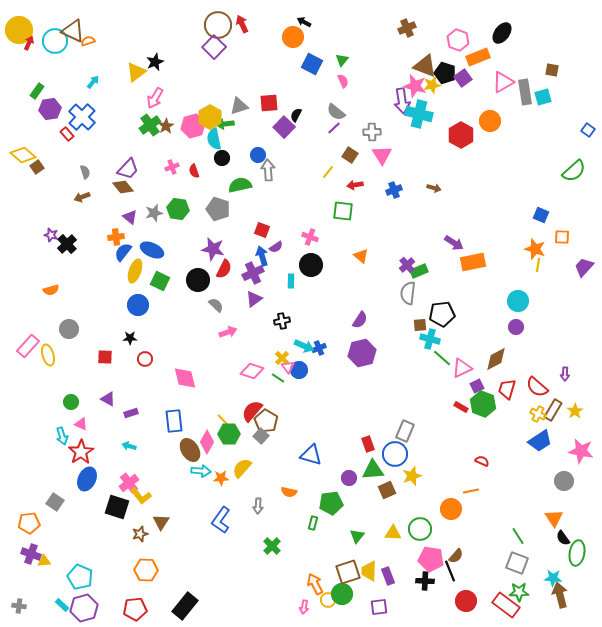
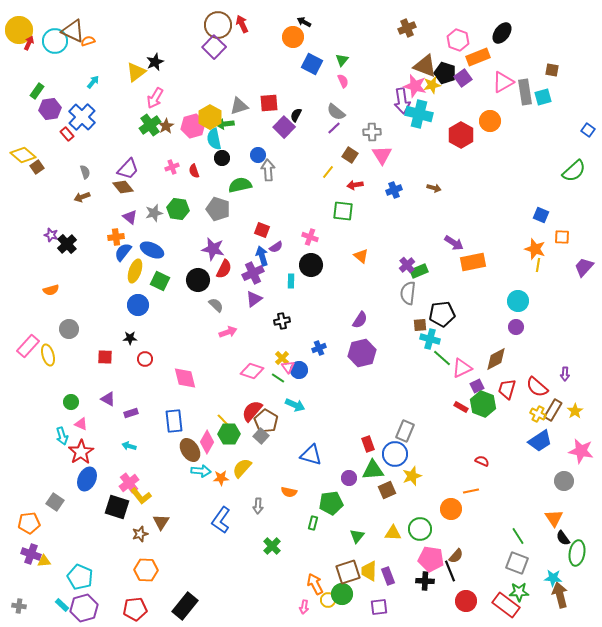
cyan arrow at (304, 346): moved 9 px left, 59 px down
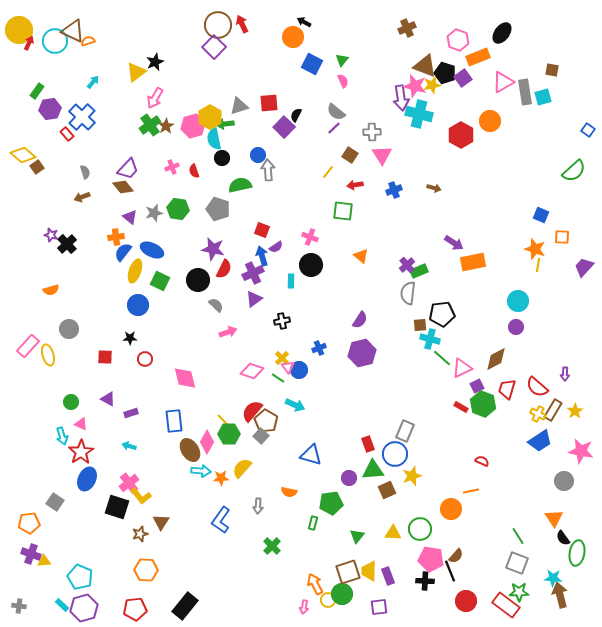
purple arrow at (402, 101): moved 1 px left, 3 px up
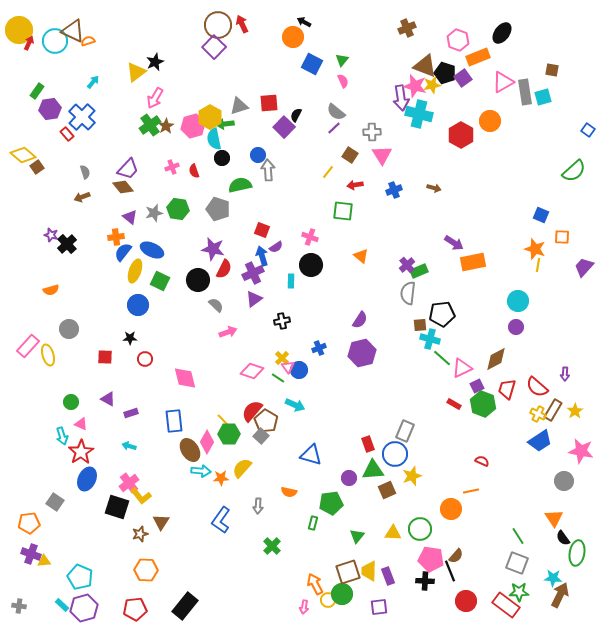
red rectangle at (461, 407): moved 7 px left, 3 px up
brown arrow at (560, 595): rotated 40 degrees clockwise
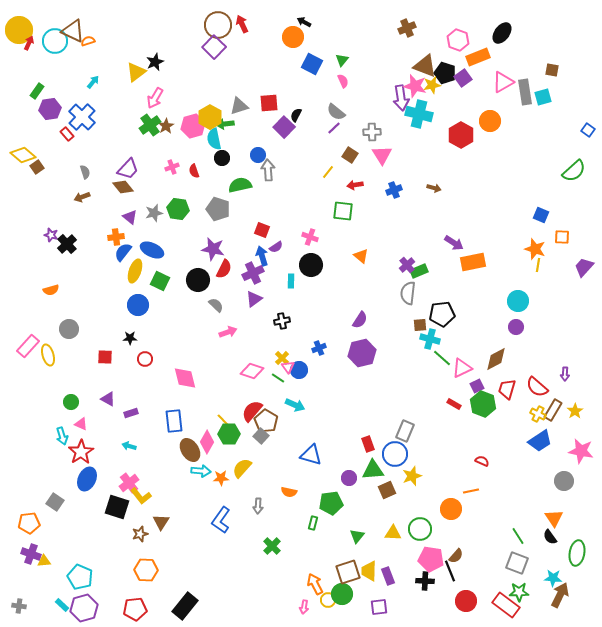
black semicircle at (563, 538): moved 13 px left, 1 px up
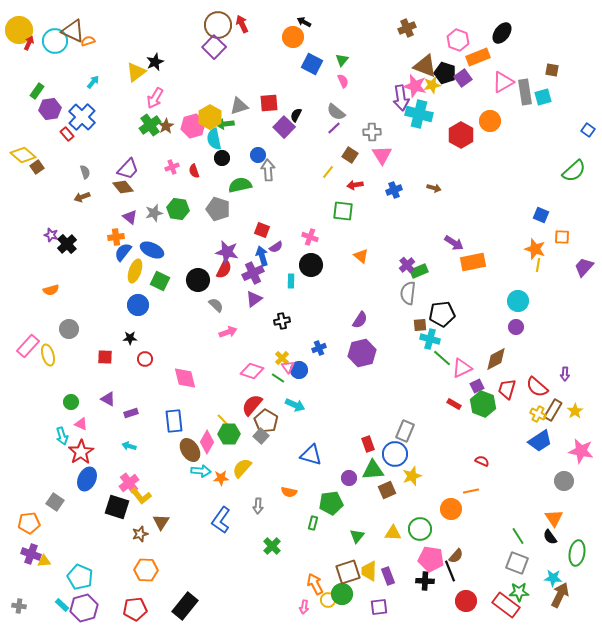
purple star at (213, 249): moved 14 px right, 3 px down
red semicircle at (252, 411): moved 6 px up
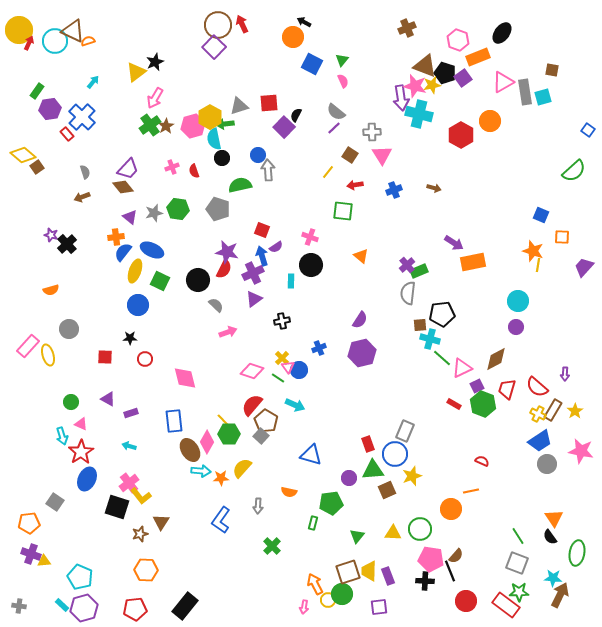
orange star at (535, 249): moved 2 px left, 2 px down
gray circle at (564, 481): moved 17 px left, 17 px up
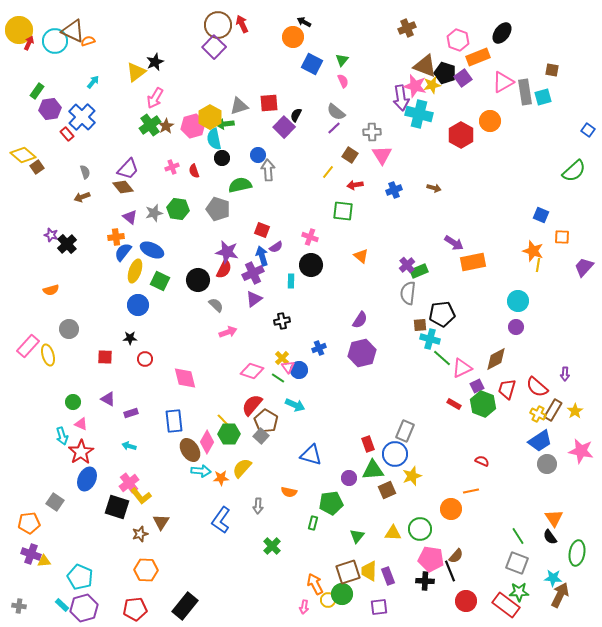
green circle at (71, 402): moved 2 px right
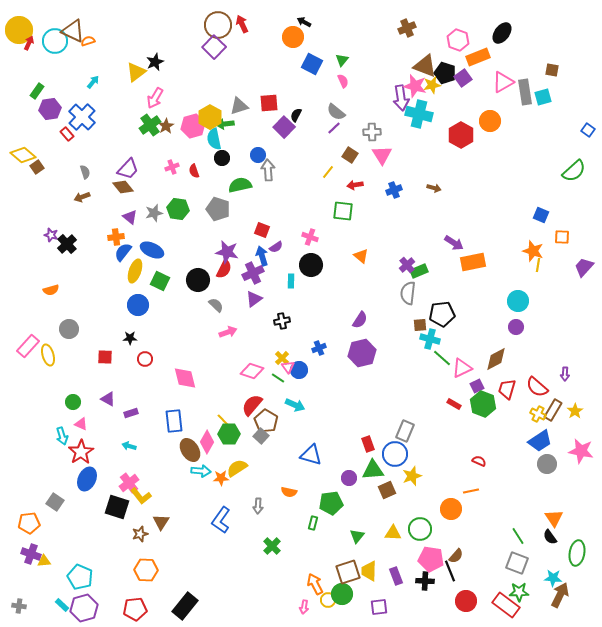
red semicircle at (482, 461): moved 3 px left
yellow semicircle at (242, 468): moved 5 px left; rotated 15 degrees clockwise
purple rectangle at (388, 576): moved 8 px right
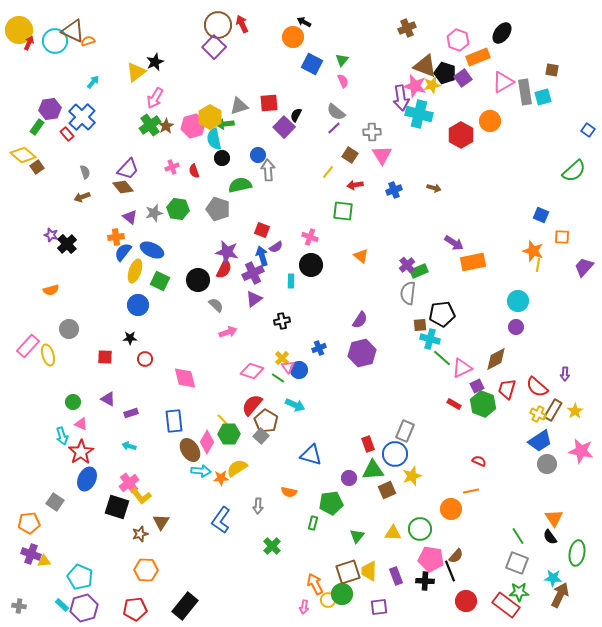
green rectangle at (37, 91): moved 36 px down
